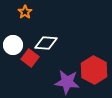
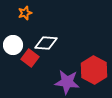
orange star: moved 1 px down; rotated 16 degrees clockwise
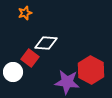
white circle: moved 27 px down
red hexagon: moved 3 px left
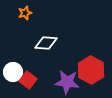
red square: moved 2 px left, 22 px down
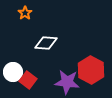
orange star: rotated 16 degrees counterclockwise
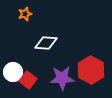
orange star: moved 1 px down; rotated 16 degrees clockwise
purple star: moved 5 px left, 4 px up; rotated 10 degrees counterclockwise
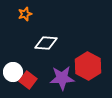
red hexagon: moved 3 px left, 4 px up
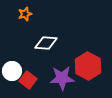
white circle: moved 1 px left, 1 px up
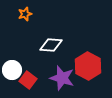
white diamond: moved 5 px right, 2 px down
white circle: moved 1 px up
purple star: rotated 20 degrees clockwise
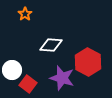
orange star: rotated 16 degrees counterclockwise
red hexagon: moved 4 px up
red square: moved 4 px down
